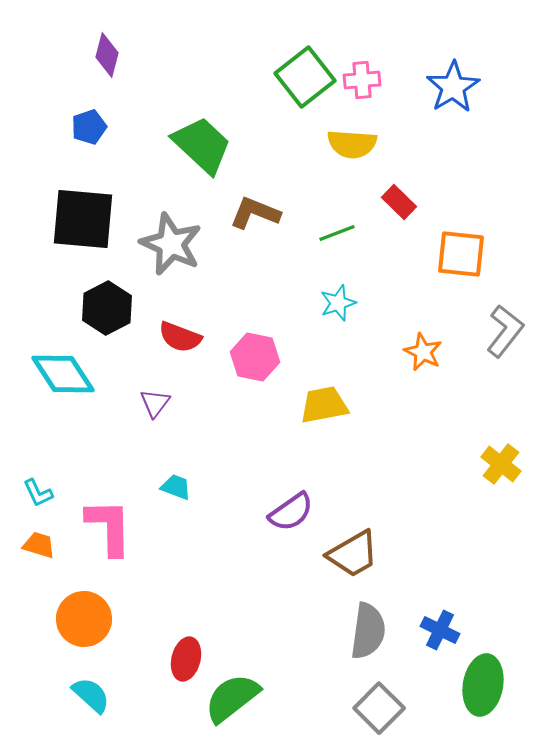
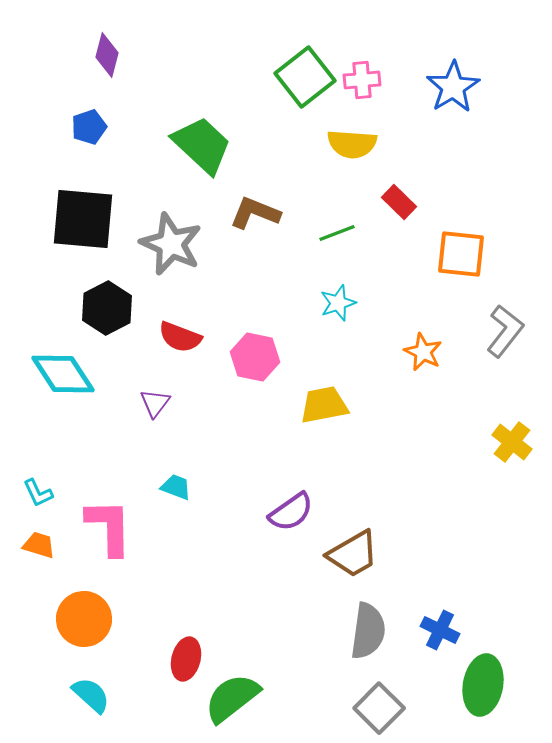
yellow cross: moved 11 px right, 22 px up
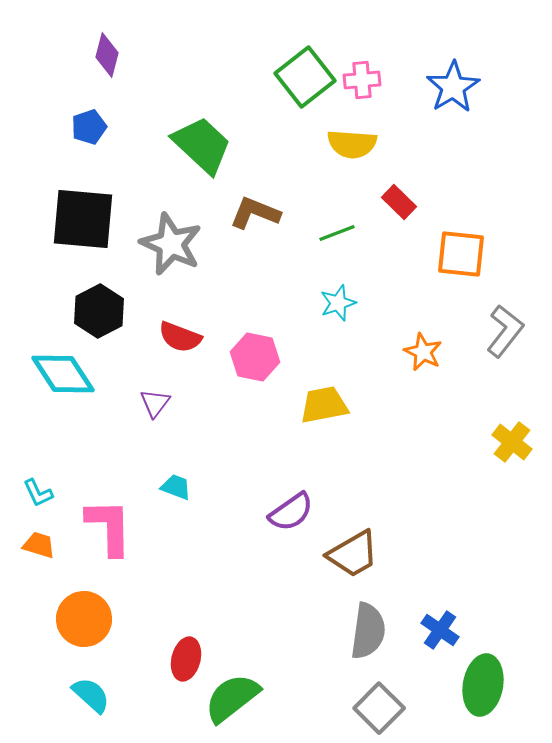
black hexagon: moved 8 px left, 3 px down
blue cross: rotated 9 degrees clockwise
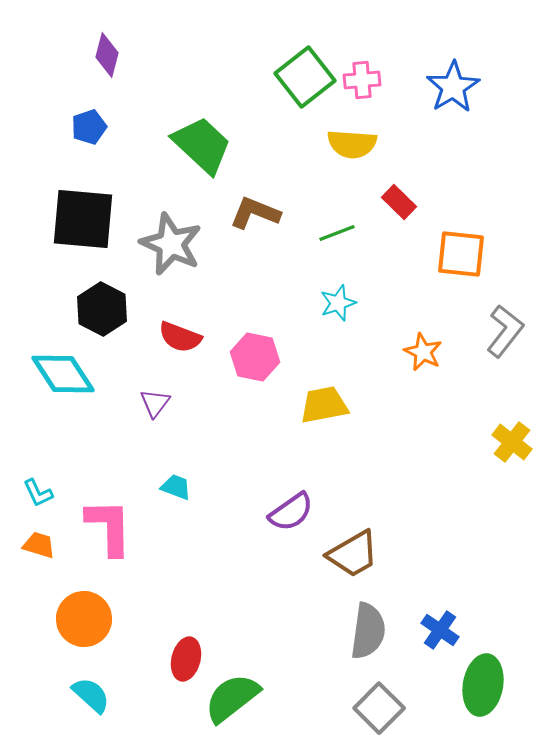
black hexagon: moved 3 px right, 2 px up; rotated 6 degrees counterclockwise
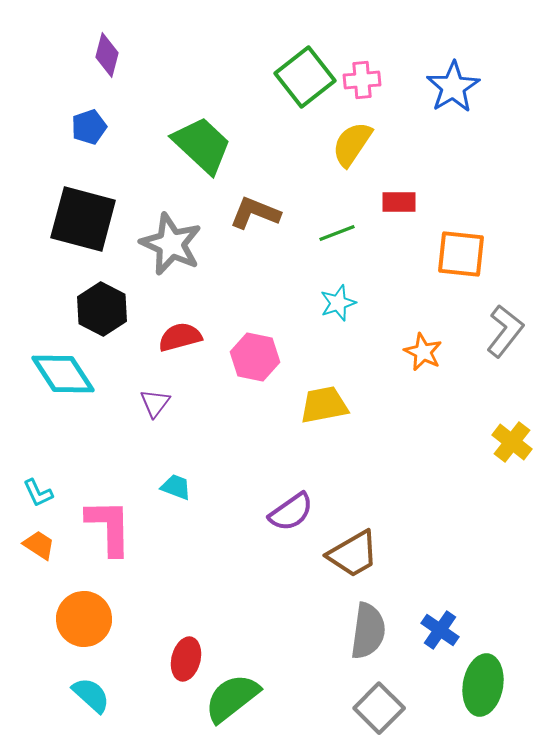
yellow semicircle: rotated 120 degrees clockwise
red rectangle: rotated 44 degrees counterclockwise
black square: rotated 10 degrees clockwise
red semicircle: rotated 144 degrees clockwise
orange trapezoid: rotated 16 degrees clockwise
